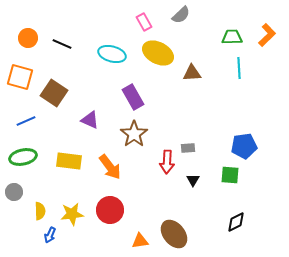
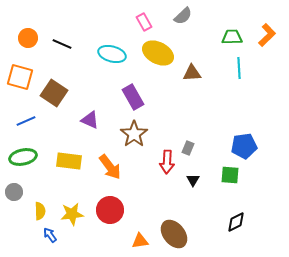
gray semicircle: moved 2 px right, 1 px down
gray rectangle: rotated 64 degrees counterclockwise
blue arrow: rotated 119 degrees clockwise
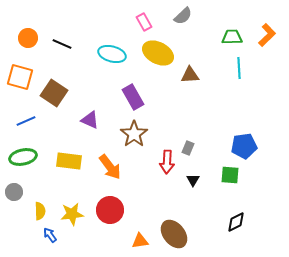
brown triangle: moved 2 px left, 2 px down
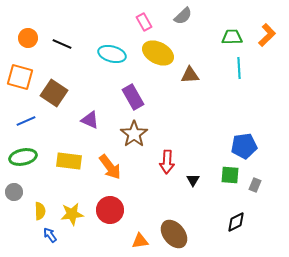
gray rectangle: moved 67 px right, 37 px down
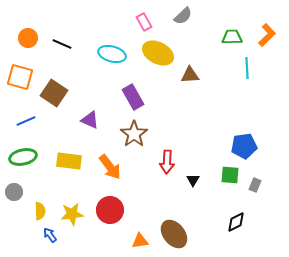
cyan line: moved 8 px right
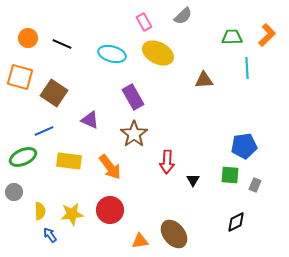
brown triangle: moved 14 px right, 5 px down
blue line: moved 18 px right, 10 px down
green ellipse: rotated 12 degrees counterclockwise
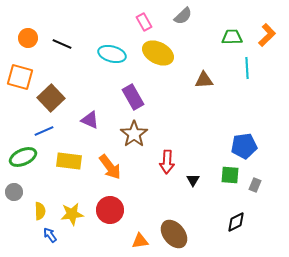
brown square: moved 3 px left, 5 px down; rotated 12 degrees clockwise
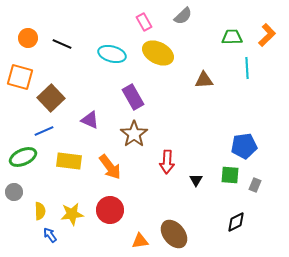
black triangle: moved 3 px right
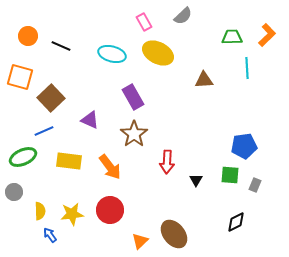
orange circle: moved 2 px up
black line: moved 1 px left, 2 px down
orange triangle: rotated 36 degrees counterclockwise
